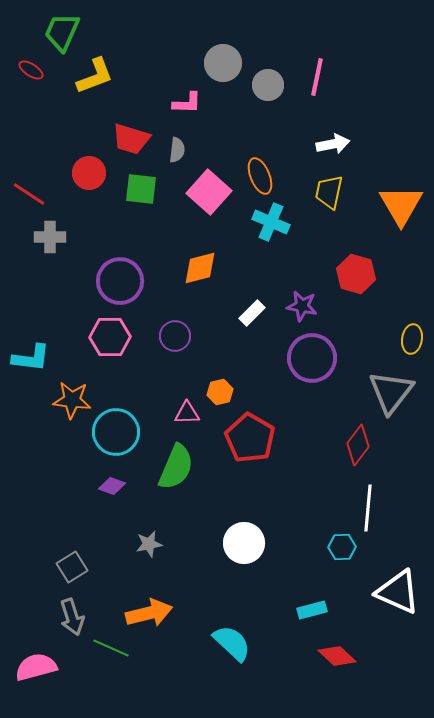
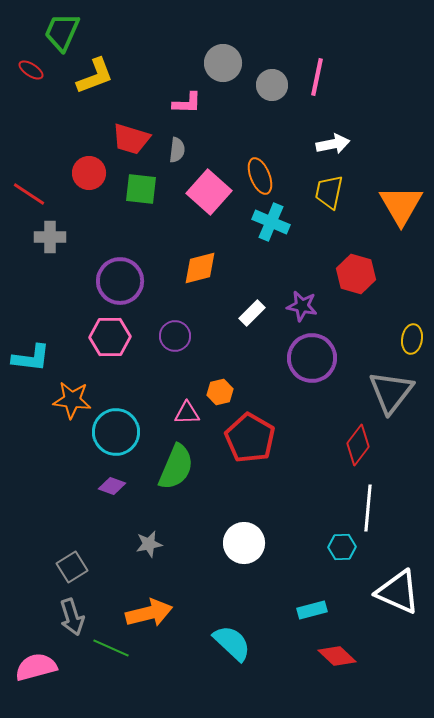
gray circle at (268, 85): moved 4 px right
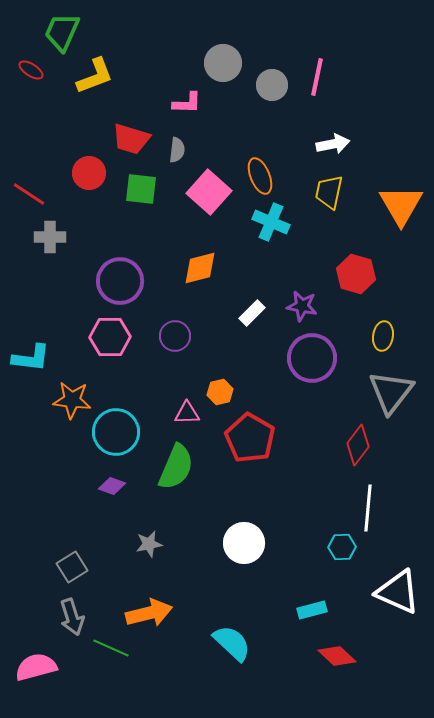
yellow ellipse at (412, 339): moved 29 px left, 3 px up
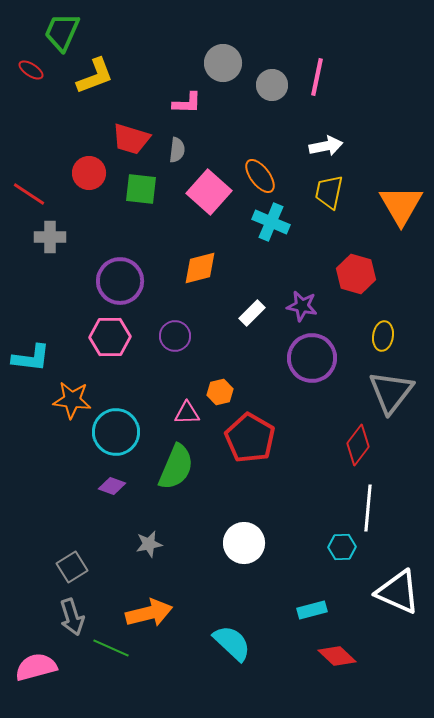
white arrow at (333, 144): moved 7 px left, 2 px down
orange ellipse at (260, 176): rotated 15 degrees counterclockwise
